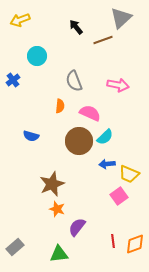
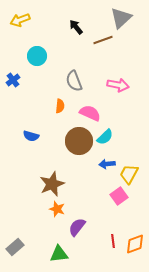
yellow trapezoid: rotated 95 degrees clockwise
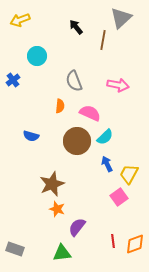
brown line: rotated 60 degrees counterclockwise
brown circle: moved 2 px left
blue arrow: rotated 70 degrees clockwise
pink square: moved 1 px down
gray rectangle: moved 2 px down; rotated 60 degrees clockwise
green triangle: moved 3 px right, 1 px up
